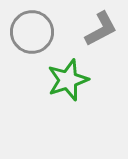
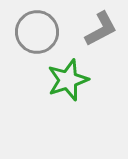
gray circle: moved 5 px right
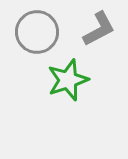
gray L-shape: moved 2 px left
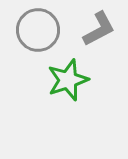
gray circle: moved 1 px right, 2 px up
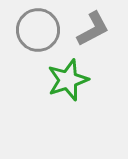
gray L-shape: moved 6 px left
